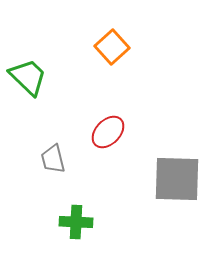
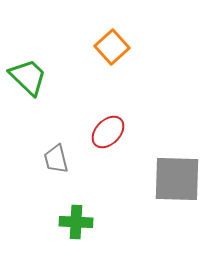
gray trapezoid: moved 3 px right
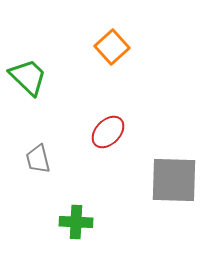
gray trapezoid: moved 18 px left
gray square: moved 3 px left, 1 px down
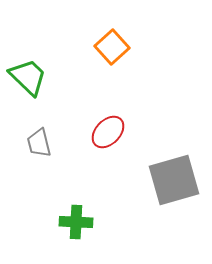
gray trapezoid: moved 1 px right, 16 px up
gray square: rotated 18 degrees counterclockwise
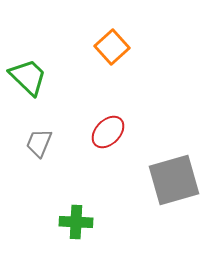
gray trapezoid: rotated 36 degrees clockwise
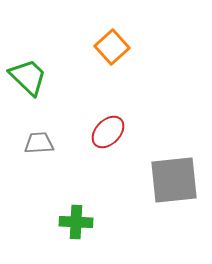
gray trapezoid: rotated 64 degrees clockwise
gray square: rotated 10 degrees clockwise
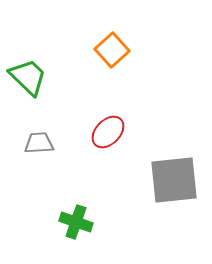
orange square: moved 3 px down
green cross: rotated 16 degrees clockwise
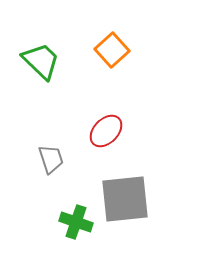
green trapezoid: moved 13 px right, 16 px up
red ellipse: moved 2 px left, 1 px up
gray trapezoid: moved 12 px right, 16 px down; rotated 76 degrees clockwise
gray square: moved 49 px left, 19 px down
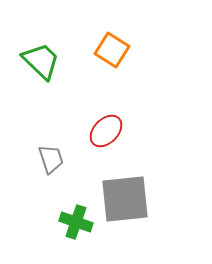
orange square: rotated 16 degrees counterclockwise
